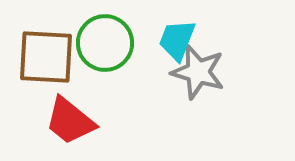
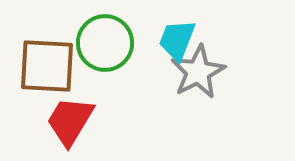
brown square: moved 1 px right, 9 px down
gray star: rotated 28 degrees clockwise
red trapezoid: rotated 82 degrees clockwise
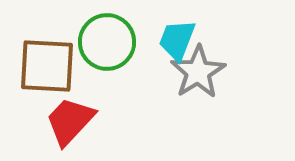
green circle: moved 2 px right, 1 px up
gray star: rotated 4 degrees counterclockwise
red trapezoid: rotated 12 degrees clockwise
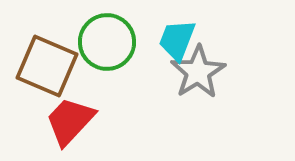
brown square: rotated 20 degrees clockwise
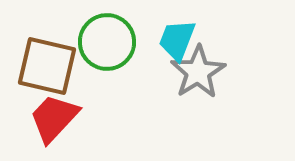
brown square: rotated 10 degrees counterclockwise
red trapezoid: moved 16 px left, 3 px up
